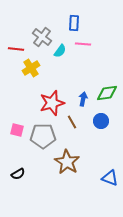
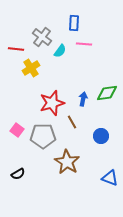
pink line: moved 1 px right
blue circle: moved 15 px down
pink square: rotated 24 degrees clockwise
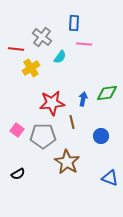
cyan semicircle: moved 6 px down
red star: rotated 10 degrees clockwise
brown line: rotated 16 degrees clockwise
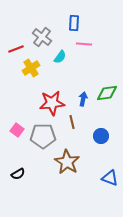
red line: rotated 28 degrees counterclockwise
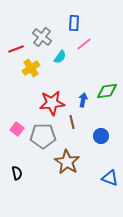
pink line: rotated 42 degrees counterclockwise
green diamond: moved 2 px up
blue arrow: moved 1 px down
pink square: moved 1 px up
black semicircle: moved 1 px left, 1 px up; rotated 72 degrees counterclockwise
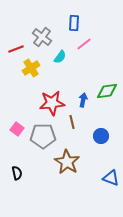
blue triangle: moved 1 px right
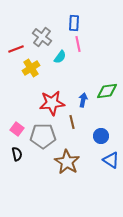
pink line: moved 6 px left; rotated 63 degrees counterclockwise
black semicircle: moved 19 px up
blue triangle: moved 18 px up; rotated 12 degrees clockwise
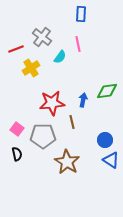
blue rectangle: moved 7 px right, 9 px up
blue circle: moved 4 px right, 4 px down
